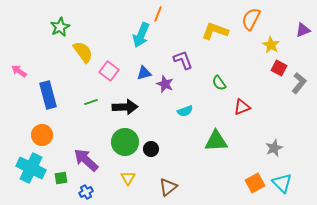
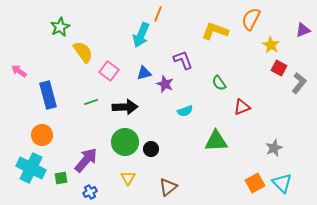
purple arrow: rotated 88 degrees clockwise
blue cross: moved 4 px right
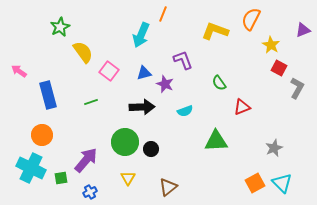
orange line: moved 5 px right
gray L-shape: moved 2 px left, 5 px down; rotated 10 degrees counterclockwise
black arrow: moved 17 px right
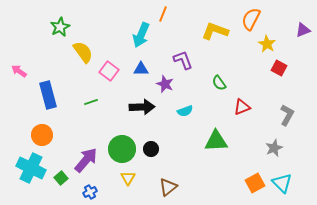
yellow star: moved 4 px left, 1 px up
blue triangle: moved 3 px left, 4 px up; rotated 14 degrees clockwise
gray L-shape: moved 10 px left, 27 px down
green circle: moved 3 px left, 7 px down
green square: rotated 32 degrees counterclockwise
